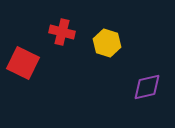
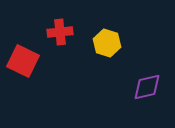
red cross: moved 2 px left; rotated 20 degrees counterclockwise
red square: moved 2 px up
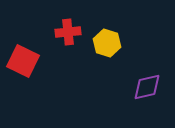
red cross: moved 8 px right
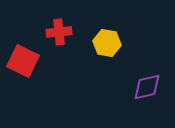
red cross: moved 9 px left
yellow hexagon: rotated 8 degrees counterclockwise
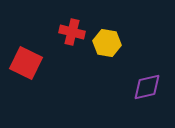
red cross: moved 13 px right; rotated 20 degrees clockwise
red square: moved 3 px right, 2 px down
